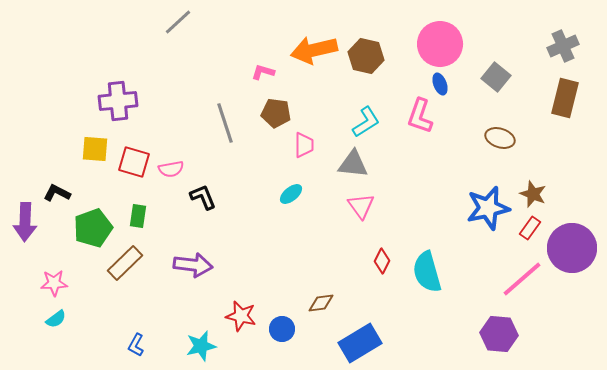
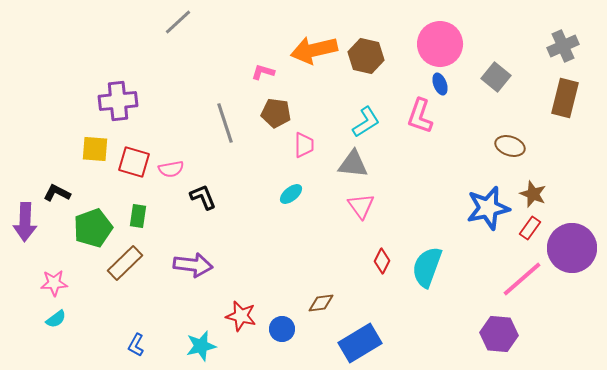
brown ellipse at (500, 138): moved 10 px right, 8 px down
cyan semicircle at (427, 272): moved 5 px up; rotated 36 degrees clockwise
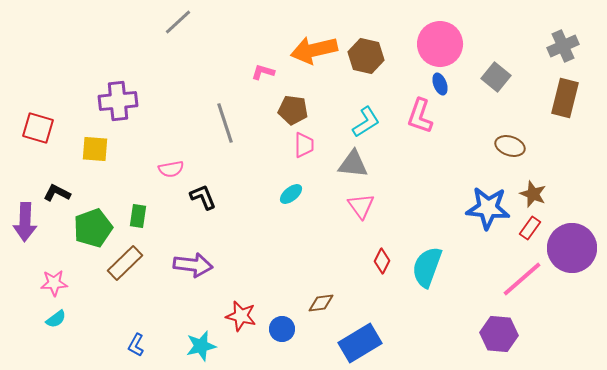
brown pentagon at (276, 113): moved 17 px right, 3 px up
red square at (134, 162): moved 96 px left, 34 px up
blue star at (488, 208): rotated 18 degrees clockwise
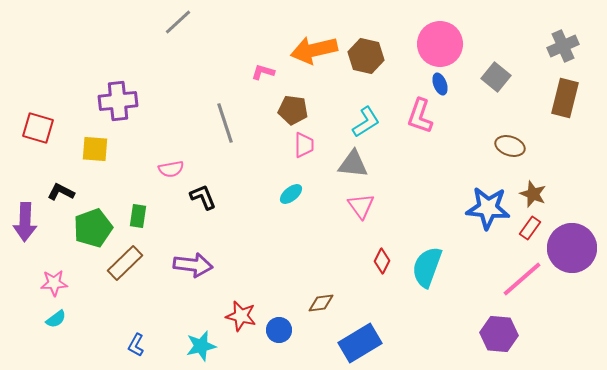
black L-shape at (57, 193): moved 4 px right, 1 px up
blue circle at (282, 329): moved 3 px left, 1 px down
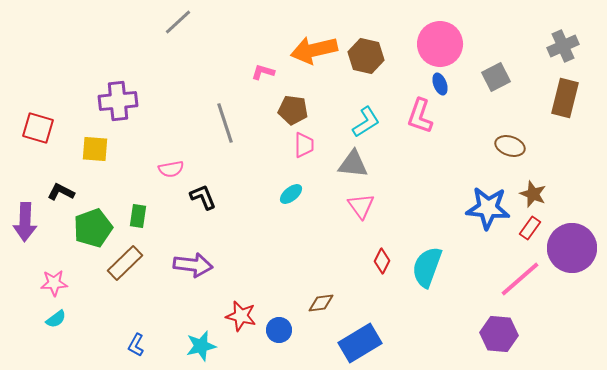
gray square at (496, 77): rotated 24 degrees clockwise
pink line at (522, 279): moved 2 px left
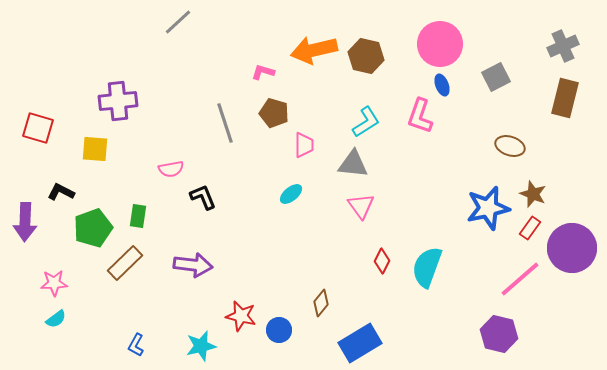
blue ellipse at (440, 84): moved 2 px right, 1 px down
brown pentagon at (293, 110): moved 19 px left, 3 px down; rotated 8 degrees clockwise
blue star at (488, 208): rotated 18 degrees counterclockwise
brown diamond at (321, 303): rotated 44 degrees counterclockwise
purple hexagon at (499, 334): rotated 9 degrees clockwise
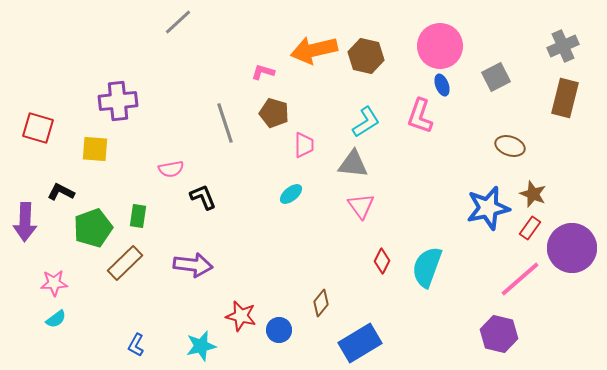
pink circle at (440, 44): moved 2 px down
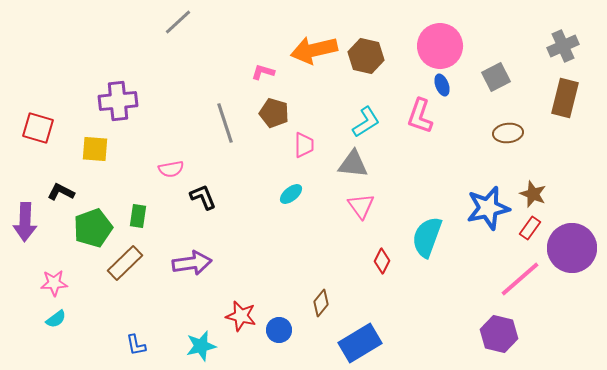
brown ellipse at (510, 146): moved 2 px left, 13 px up; rotated 24 degrees counterclockwise
purple arrow at (193, 265): moved 1 px left, 2 px up; rotated 15 degrees counterclockwise
cyan semicircle at (427, 267): moved 30 px up
blue L-shape at (136, 345): rotated 40 degrees counterclockwise
